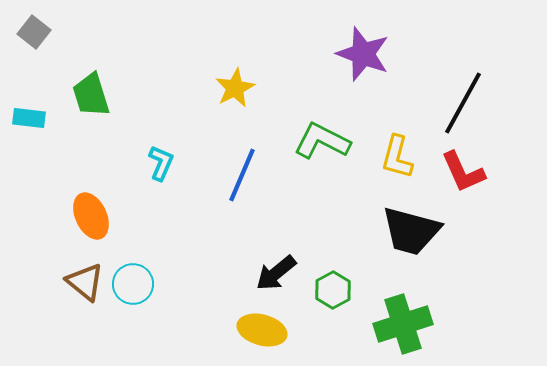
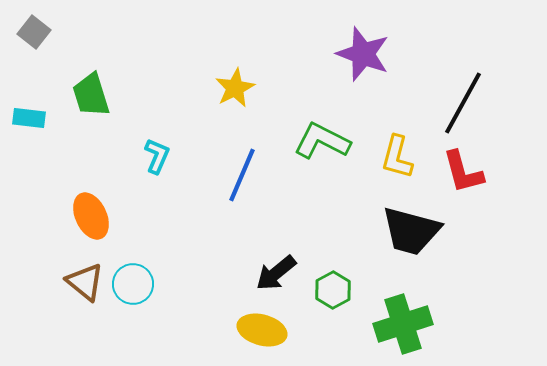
cyan L-shape: moved 4 px left, 7 px up
red L-shape: rotated 9 degrees clockwise
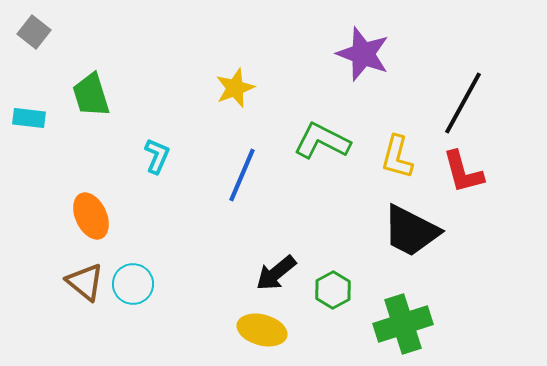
yellow star: rotated 6 degrees clockwise
black trapezoid: rotated 12 degrees clockwise
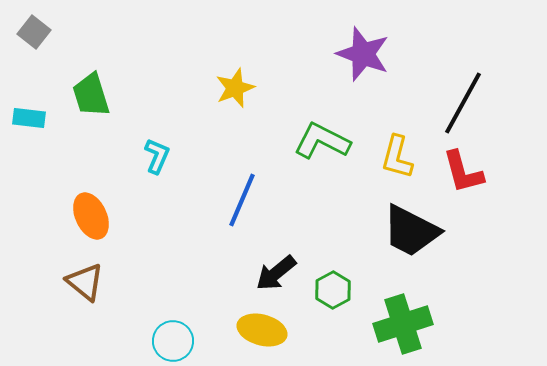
blue line: moved 25 px down
cyan circle: moved 40 px right, 57 px down
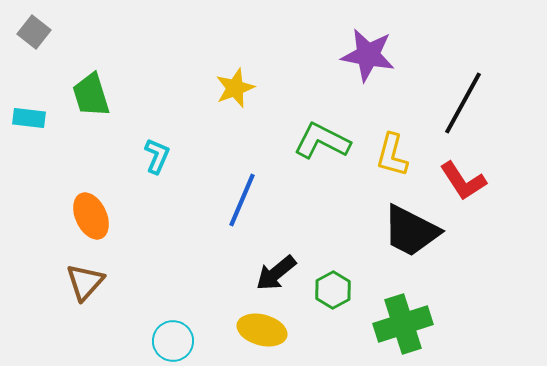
purple star: moved 5 px right, 1 px down; rotated 10 degrees counterclockwise
yellow L-shape: moved 5 px left, 2 px up
red L-shape: moved 9 px down; rotated 18 degrees counterclockwise
brown triangle: rotated 33 degrees clockwise
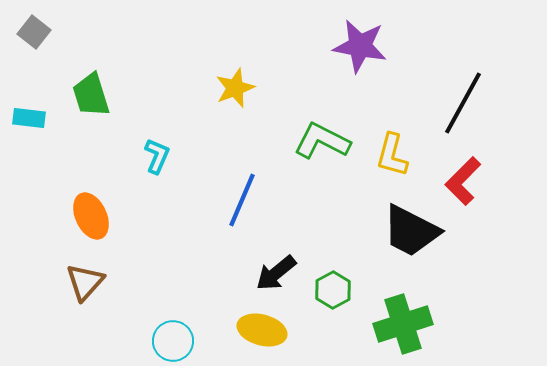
purple star: moved 8 px left, 9 px up
red L-shape: rotated 78 degrees clockwise
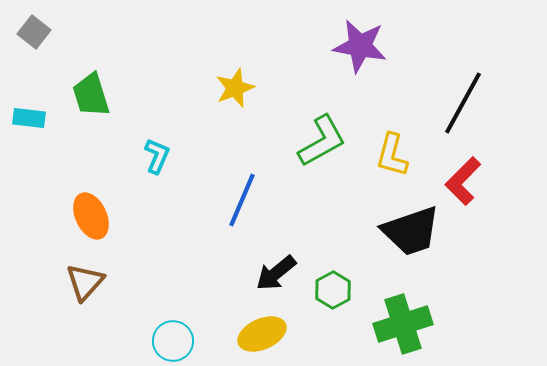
green L-shape: rotated 124 degrees clockwise
black trapezoid: rotated 46 degrees counterclockwise
yellow ellipse: moved 4 px down; rotated 39 degrees counterclockwise
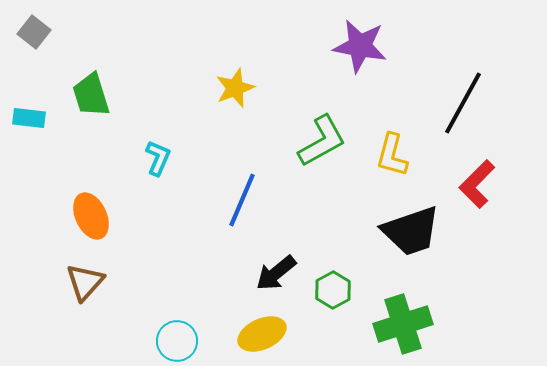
cyan L-shape: moved 1 px right, 2 px down
red L-shape: moved 14 px right, 3 px down
cyan circle: moved 4 px right
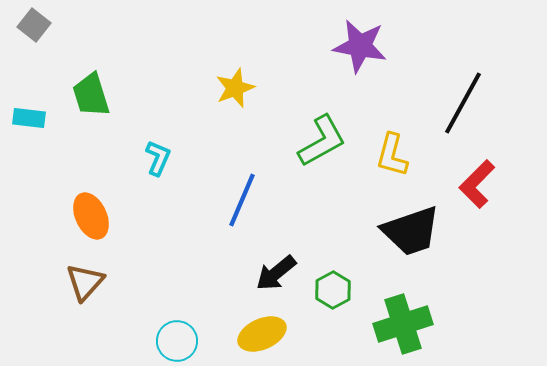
gray square: moved 7 px up
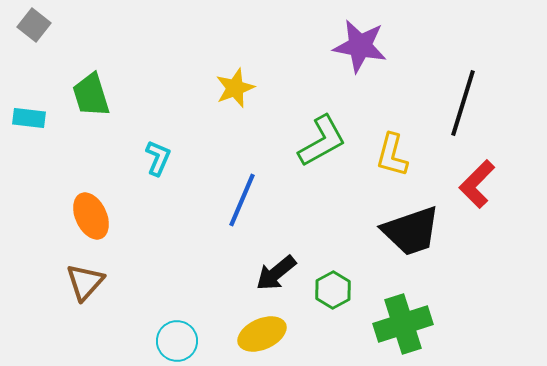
black line: rotated 12 degrees counterclockwise
